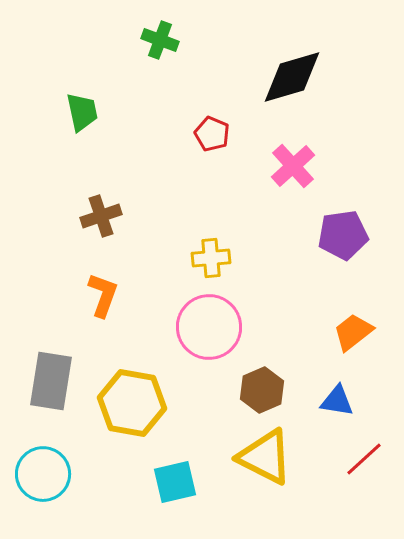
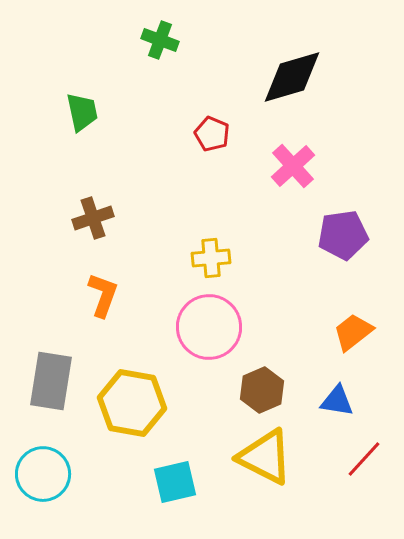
brown cross: moved 8 px left, 2 px down
red line: rotated 6 degrees counterclockwise
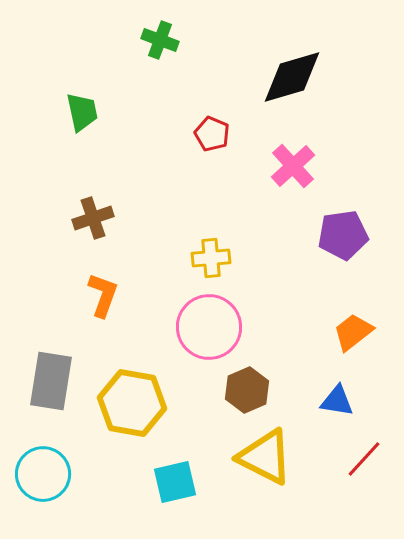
brown hexagon: moved 15 px left
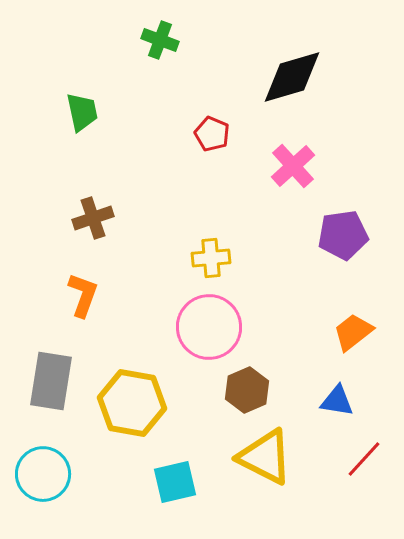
orange L-shape: moved 20 px left
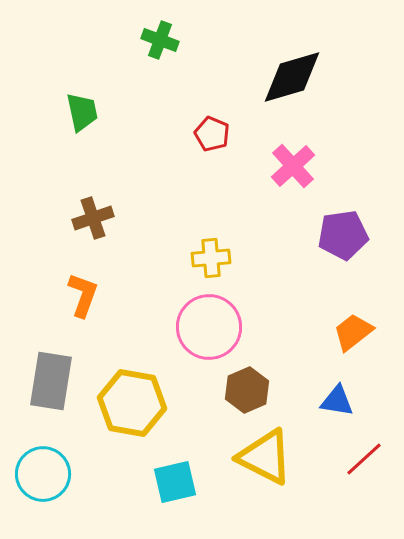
red line: rotated 6 degrees clockwise
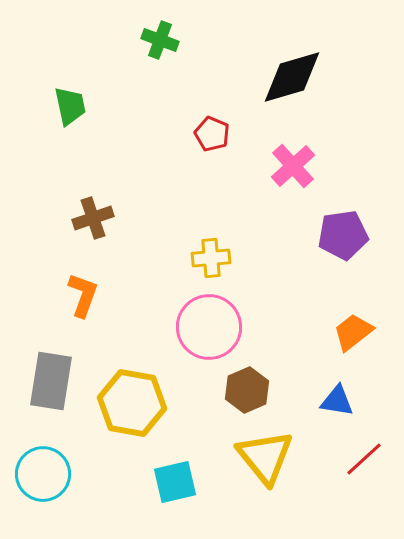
green trapezoid: moved 12 px left, 6 px up
yellow triangle: rotated 24 degrees clockwise
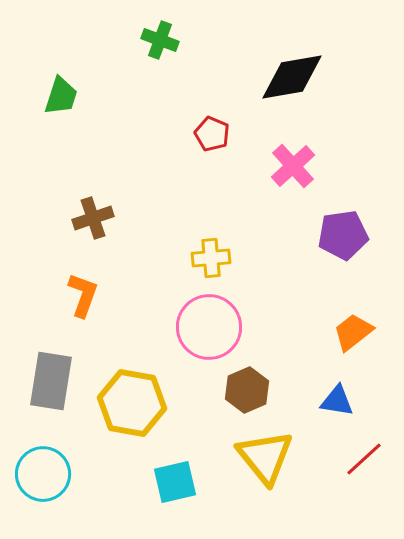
black diamond: rotated 6 degrees clockwise
green trapezoid: moved 9 px left, 10 px up; rotated 30 degrees clockwise
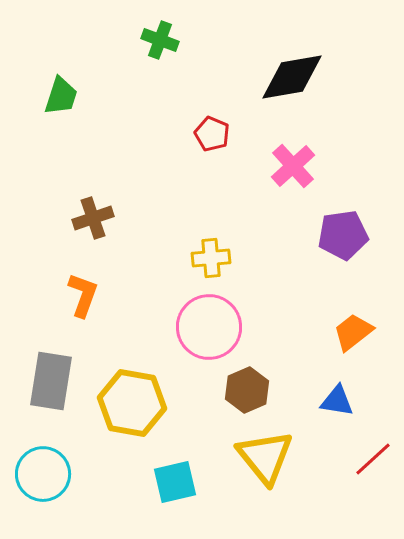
red line: moved 9 px right
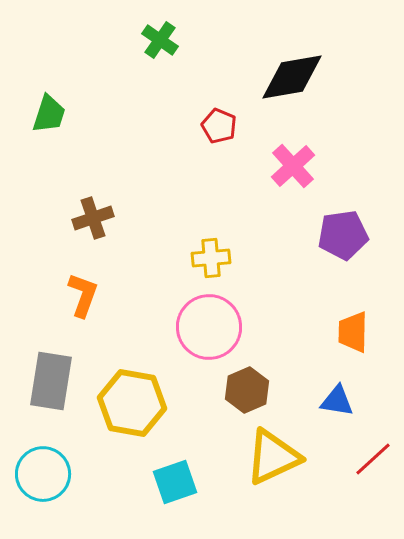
green cross: rotated 15 degrees clockwise
green trapezoid: moved 12 px left, 18 px down
red pentagon: moved 7 px right, 8 px up
orange trapezoid: rotated 51 degrees counterclockwise
yellow triangle: moved 8 px right; rotated 44 degrees clockwise
cyan square: rotated 6 degrees counterclockwise
